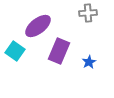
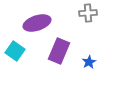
purple ellipse: moved 1 px left, 3 px up; rotated 20 degrees clockwise
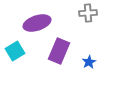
cyan square: rotated 24 degrees clockwise
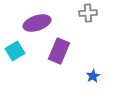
blue star: moved 4 px right, 14 px down
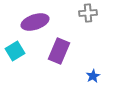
purple ellipse: moved 2 px left, 1 px up
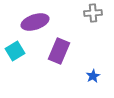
gray cross: moved 5 px right
